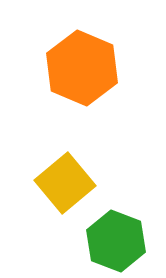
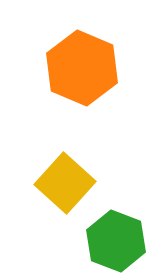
yellow square: rotated 8 degrees counterclockwise
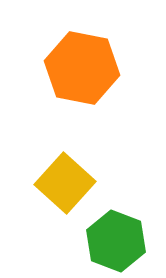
orange hexagon: rotated 12 degrees counterclockwise
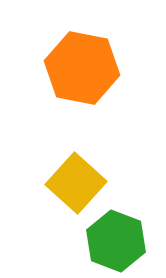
yellow square: moved 11 px right
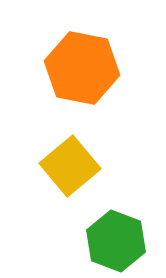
yellow square: moved 6 px left, 17 px up; rotated 8 degrees clockwise
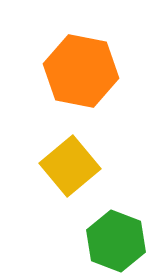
orange hexagon: moved 1 px left, 3 px down
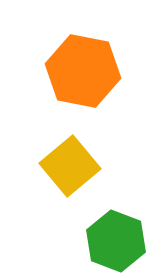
orange hexagon: moved 2 px right
